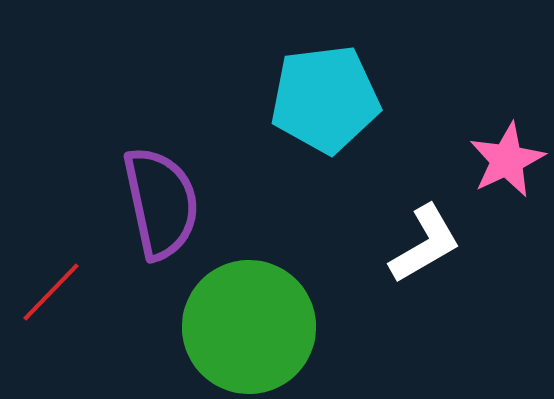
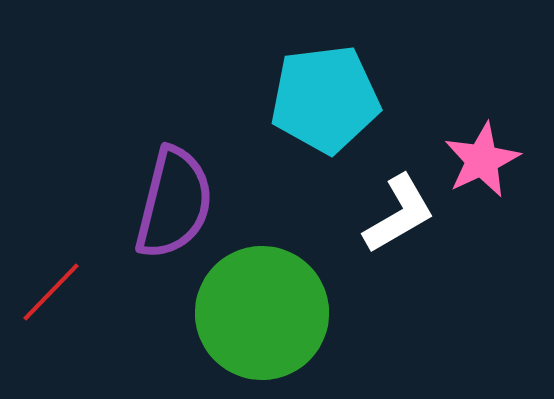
pink star: moved 25 px left
purple semicircle: moved 13 px right; rotated 26 degrees clockwise
white L-shape: moved 26 px left, 30 px up
green circle: moved 13 px right, 14 px up
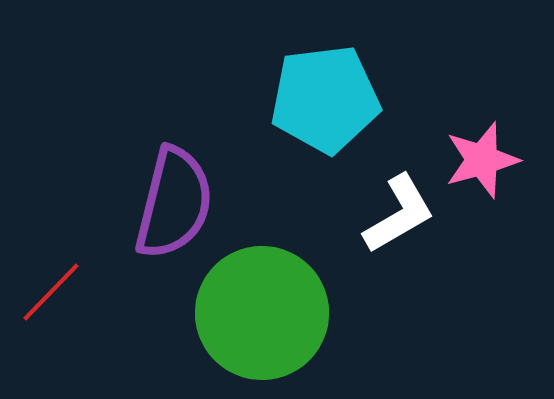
pink star: rotated 10 degrees clockwise
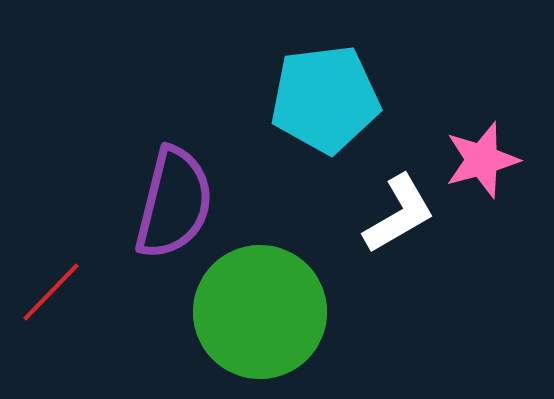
green circle: moved 2 px left, 1 px up
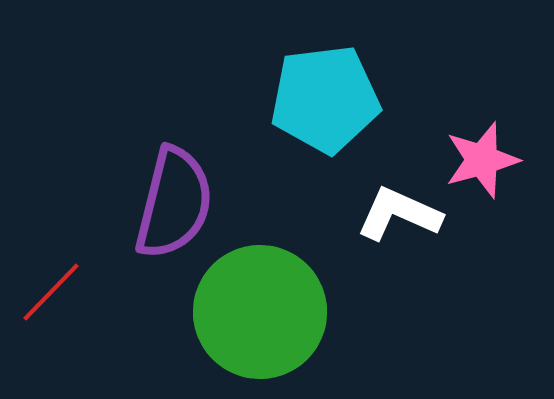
white L-shape: rotated 126 degrees counterclockwise
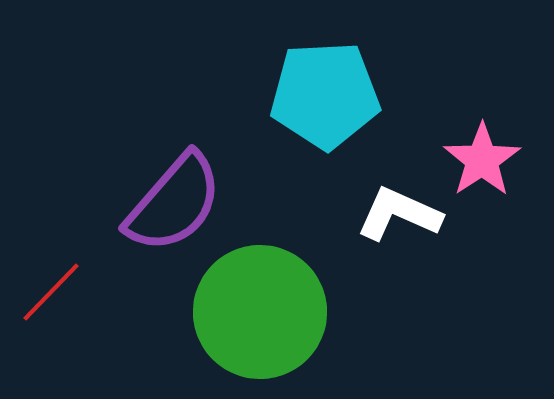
cyan pentagon: moved 4 px up; rotated 4 degrees clockwise
pink star: rotated 18 degrees counterclockwise
purple semicircle: rotated 27 degrees clockwise
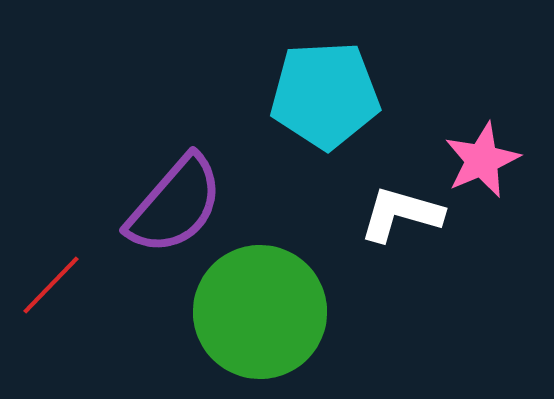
pink star: rotated 10 degrees clockwise
purple semicircle: moved 1 px right, 2 px down
white L-shape: moved 2 px right; rotated 8 degrees counterclockwise
red line: moved 7 px up
